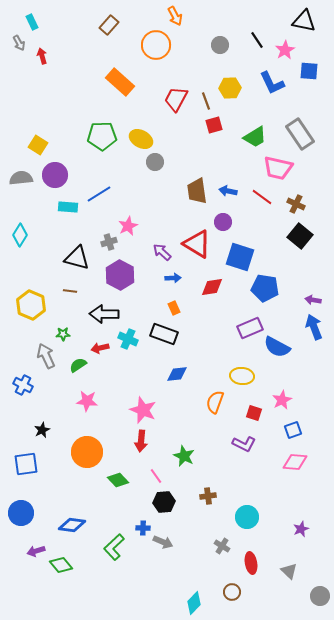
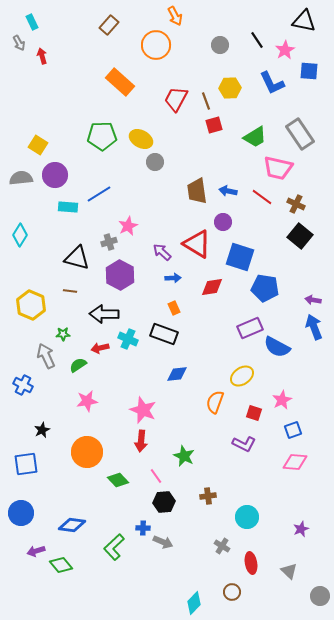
yellow ellipse at (242, 376): rotated 40 degrees counterclockwise
pink star at (87, 401): rotated 15 degrees counterclockwise
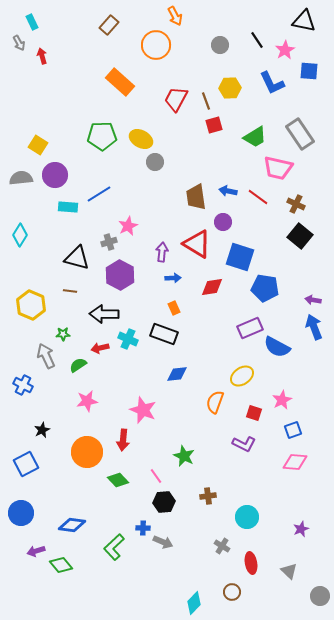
brown trapezoid at (197, 191): moved 1 px left, 6 px down
red line at (262, 197): moved 4 px left
purple arrow at (162, 252): rotated 54 degrees clockwise
red arrow at (141, 441): moved 18 px left, 1 px up
blue square at (26, 464): rotated 20 degrees counterclockwise
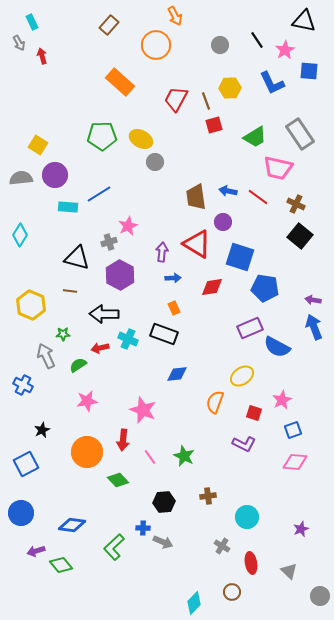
pink line at (156, 476): moved 6 px left, 19 px up
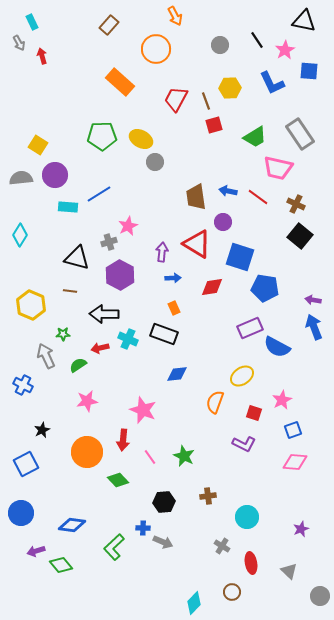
orange circle at (156, 45): moved 4 px down
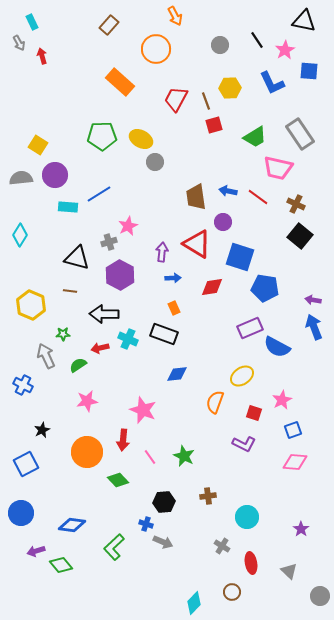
blue cross at (143, 528): moved 3 px right, 4 px up; rotated 16 degrees clockwise
purple star at (301, 529): rotated 14 degrees counterclockwise
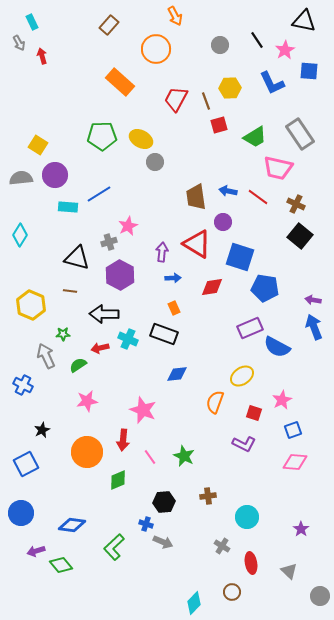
red square at (214, 125): moved 5 px right
green diamond at (118, 480): rotated 70 degrees counterclockwise
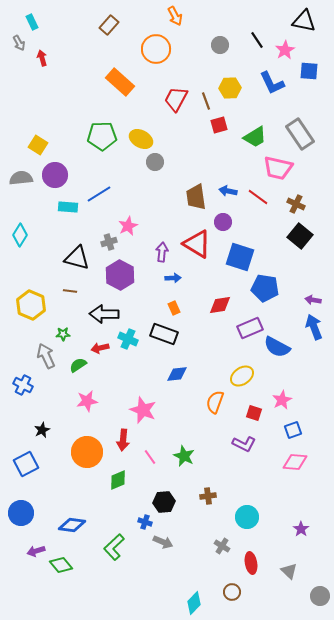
red arrow at (42, 56): moved 2 px down
red diamond at (212, 287): moved 8 px right, 18 px down
blue cross at (146, 524): moved 1 px left, 2 px up
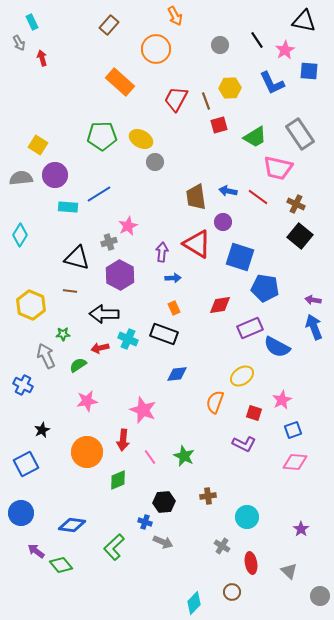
purple arrow at (36, 551): rotated 54 degrees clockwise
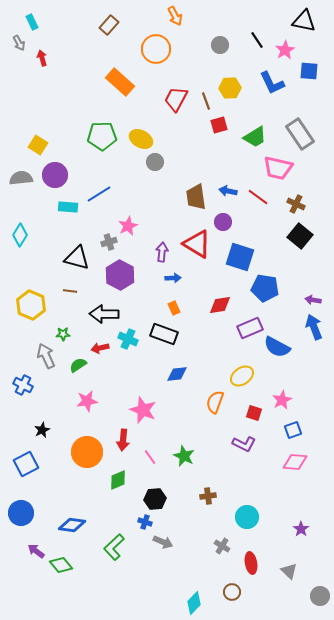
black hexagon at (164, 502): moved 9 px left, 3 px up
